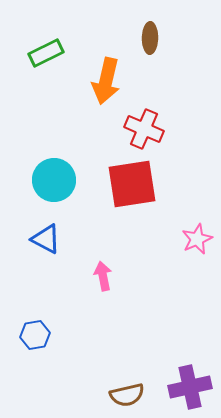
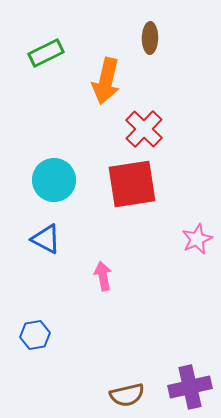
red cross: rotated 21 degrees clockwise
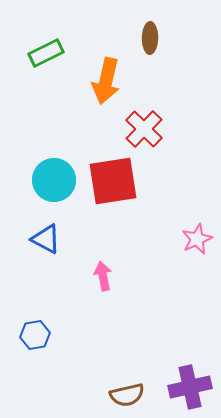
red square: moved 19 px left, 3 px up
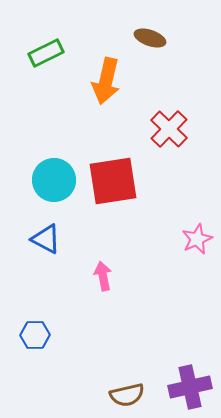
brown ellipse: rotated 72 degrees counterclockwise
red cross: moved 25 px right
blue hexagon: rotated 8 degrees clockwise
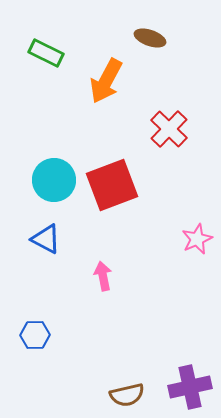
green rectangle: rotated 52 degrees clockwise
orange arrow: rotated 15 degrees clockwise
red square: moved 1 px left, 4 px down; rotated 12 degrees counterclockwise
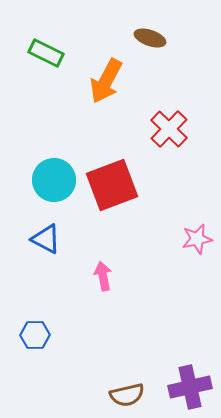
pink star: rotated 12 degrees clockwise
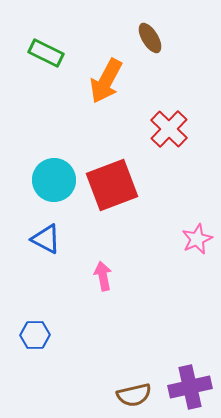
brown ellipse: rotated 40 degrees clockwise
pink star: rotated 12 degrees counterclockwise
brown semicircle: moved 7 px right
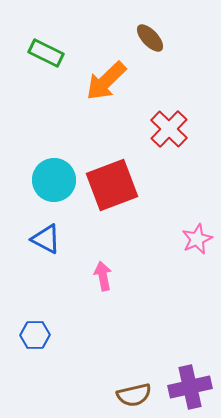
brown ellipse: rotated 12 degrees counterclockwise
orange arrow: rotated 18 degrees clockwise
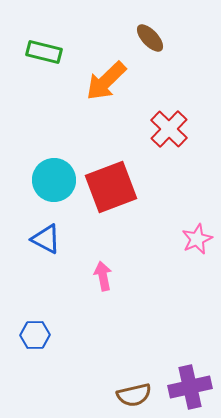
green rectangle: moved 2 px left, 1 px up; rotated 12 degrees counterclockwise
red square: moved 1 px left, 2 px down
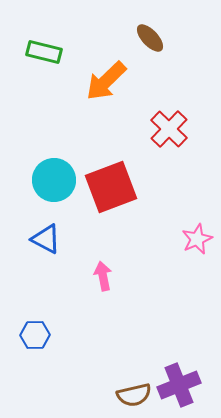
purple cross: moved 11 px left, 2 px up; rotated 9 degrees counterclockwise
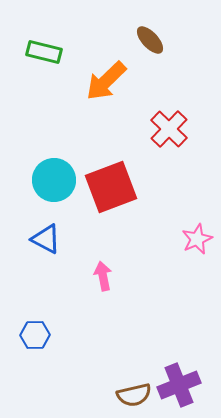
brown ellipse: moved 2 px down
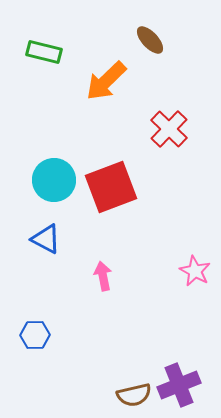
pink star: moved 2 px left, 32 px down; rotated 20 degrees counterclockwise
